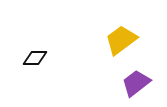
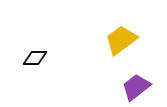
purple trapezoid: moved 4 px down
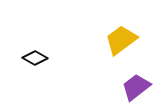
black diamond: rotated 30 degrees clockwise
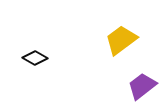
purple trapezoid: moved 6 px right, 1 px up
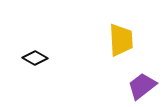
yellow trapezoid: rotated 124 degrees clockwise
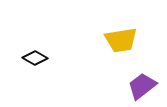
yellow trapezoid: rotated 84 degrees clockwise
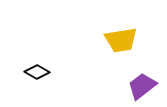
black diamond: moved 2 px right, 14 px down
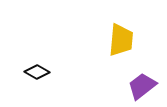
yellow trapezoid: rotated 76 degrees counterclockwise
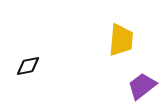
black diamond: moved 9 px left, 6 px up; rotated 40 degrees counterclockwise
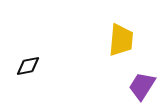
purple trapezoid: rotated 20 degrees counterclockwise
